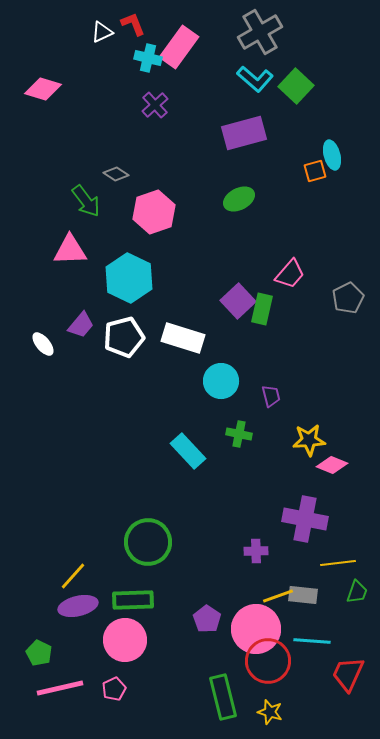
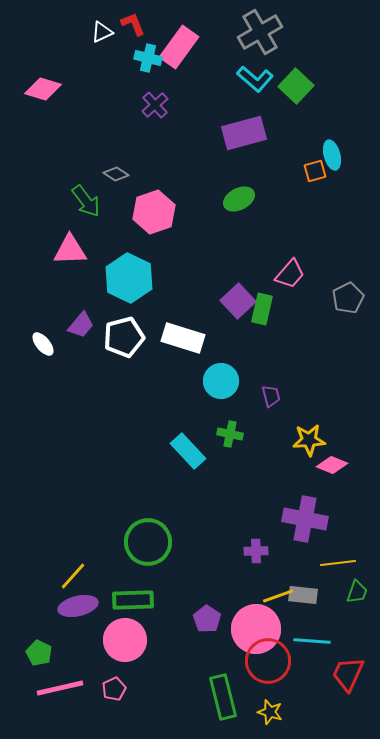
green cross at (239, 434): moved 9 px left
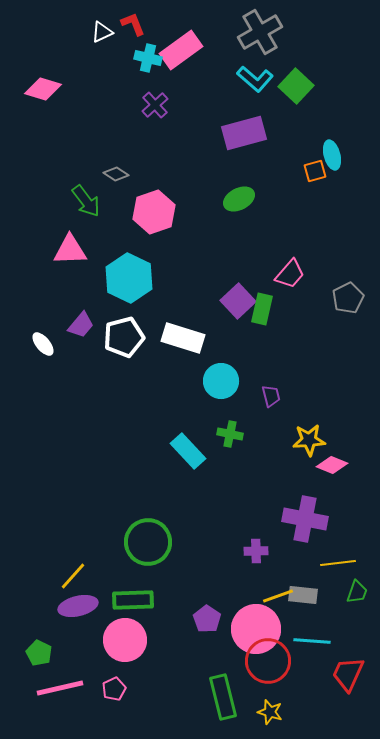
pink rectangle at (179, 47): moved 2 px right, 3 px down; rotated 18 degrees clockwise
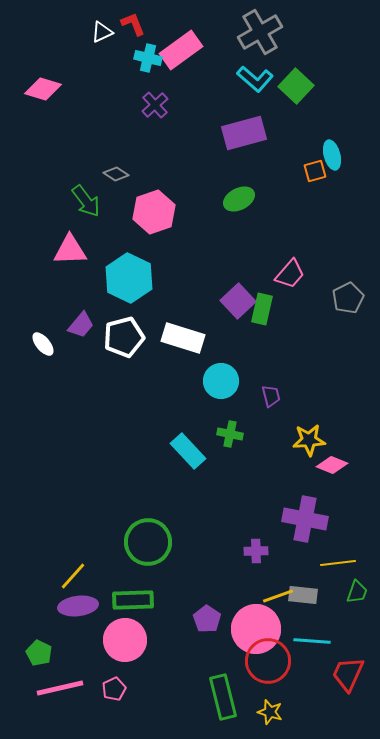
purple ellipse at (78, 606): rotated 6 degrees clockwise
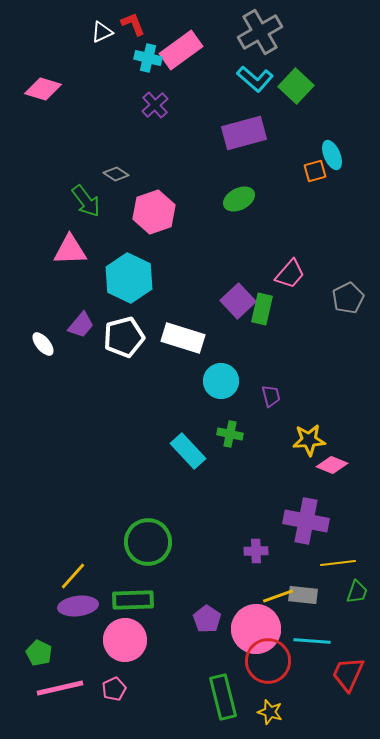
cyan ellipse at (332, 155): rotated 8 degrees counterclockwise
purple cross at (305, 519): moved 1 px right, 2 px down
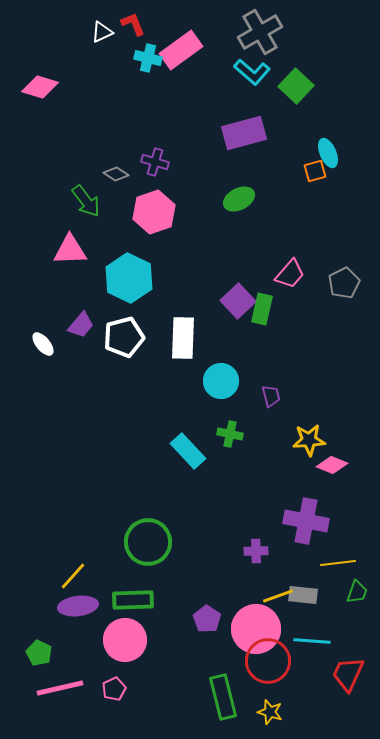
cyan L-shape at (255, 79): moved 3 px left, 7 px up
pink diamond at (43, 89): moved 3 px left, 2 px up
purple cross at (155, 105): moved 57 px down; rotated 32 degrees counterclockwise
cyan ellipse at (332, 155): moved 4 px left, 2 px up
gray pentagon at (348, 298): moved 4 px left, 15 px up
white rectangle at (183, 338): rotated 75 degrees clockwise
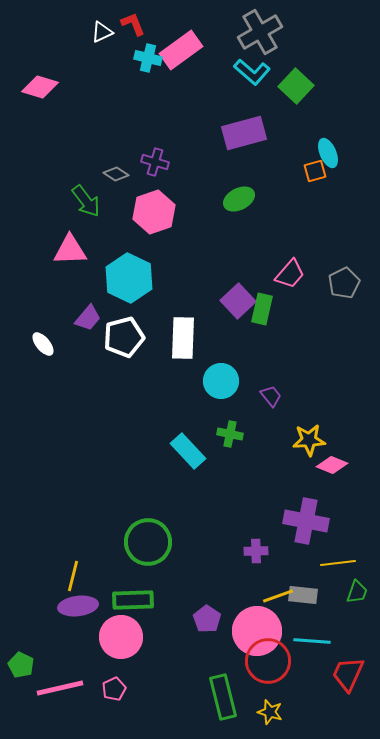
purple trapezoid at (81, 325): moved 7 px right, 7 px up
purple trapezoid at (271, 396): rotated 25 degrees counterclockwise
yellow line at (73, 576): rotated 28 degrees counterclockwise
pink circle at (256, 629): moved 1 px right, 2 px down
pink circle at (125, 640): moved 4 px left, 3 px up
green pentagon at (39, 653): moved 18 px left, 12 px down
